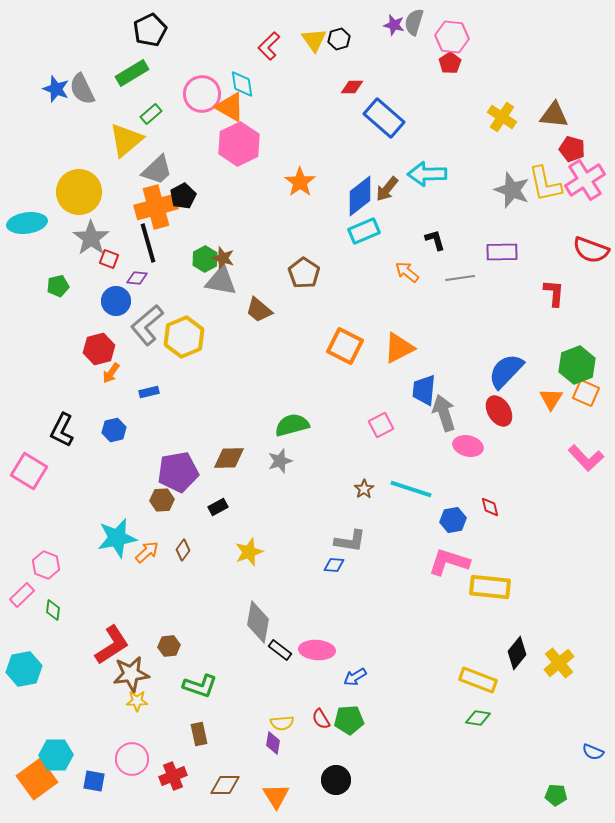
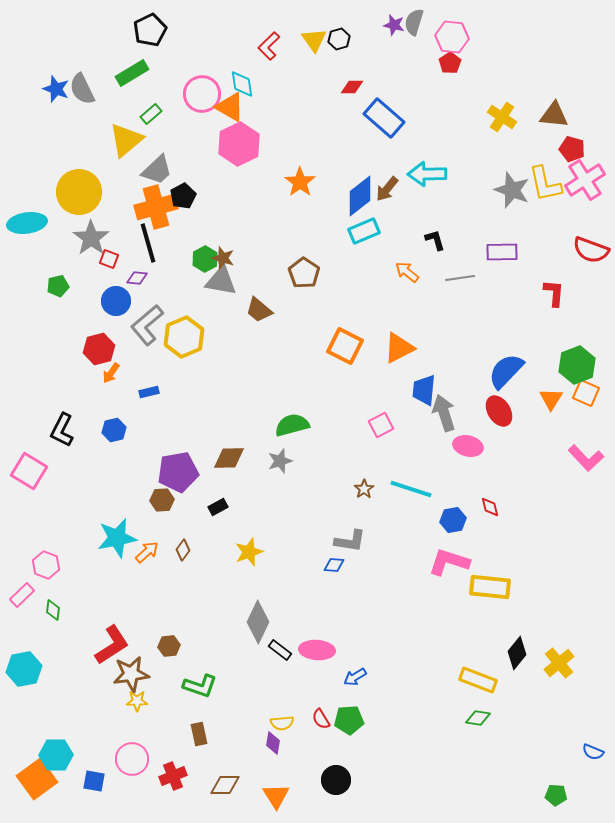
gray diamond at (258, 622): rotated 15 degrees clockwise
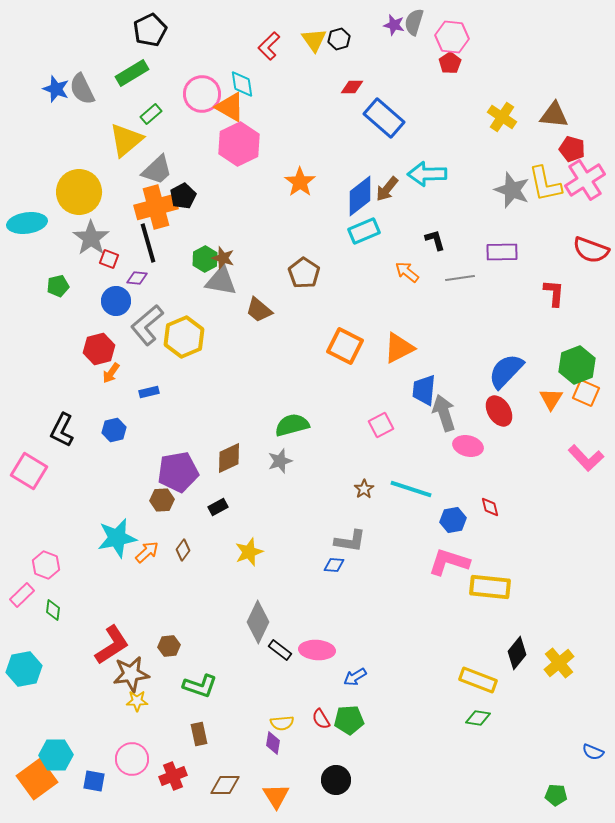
brown diamond at (229, 458): rotated 24 degrees counterclockwise
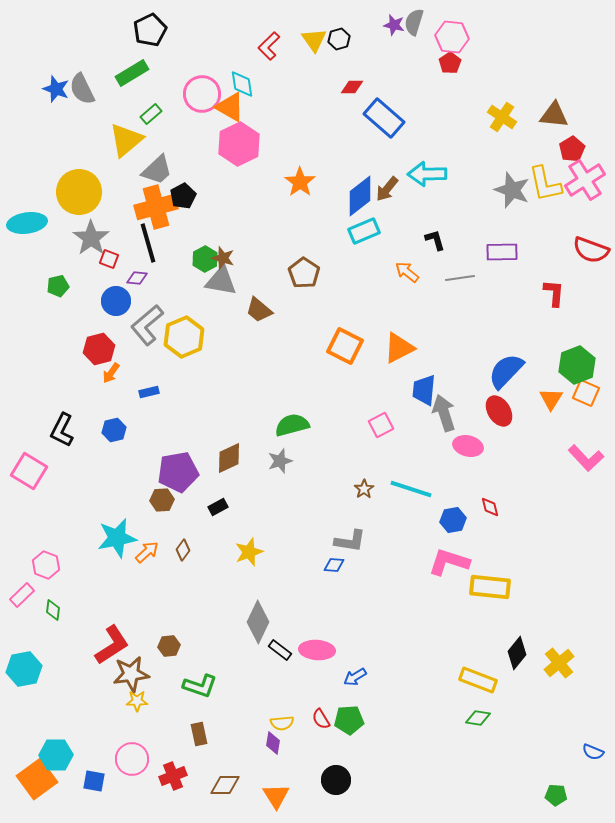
red pentagon at (572, 149): rotated 25 degrees clockwise
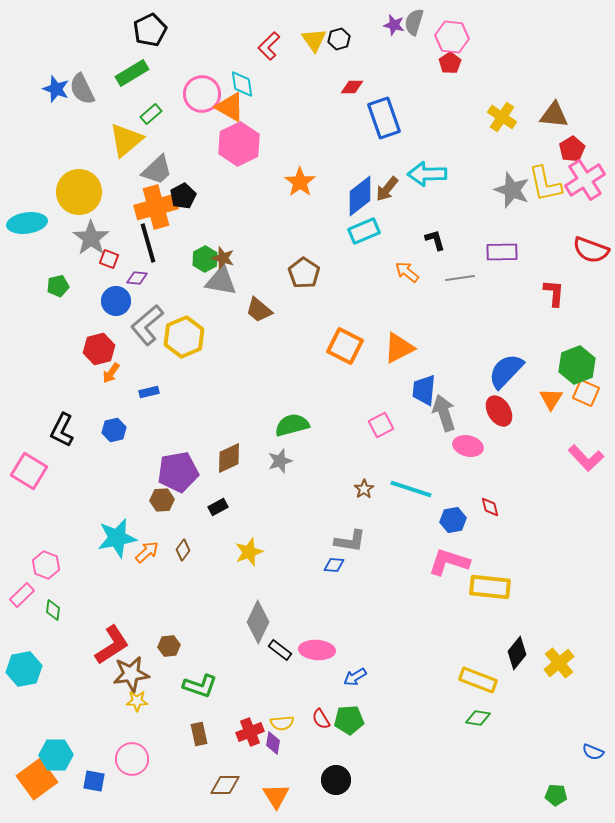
blue rectangle at (384, 118): rotated 30 degrees clockwise
red cross at (173, 776): moved 77 px right, 44 px up
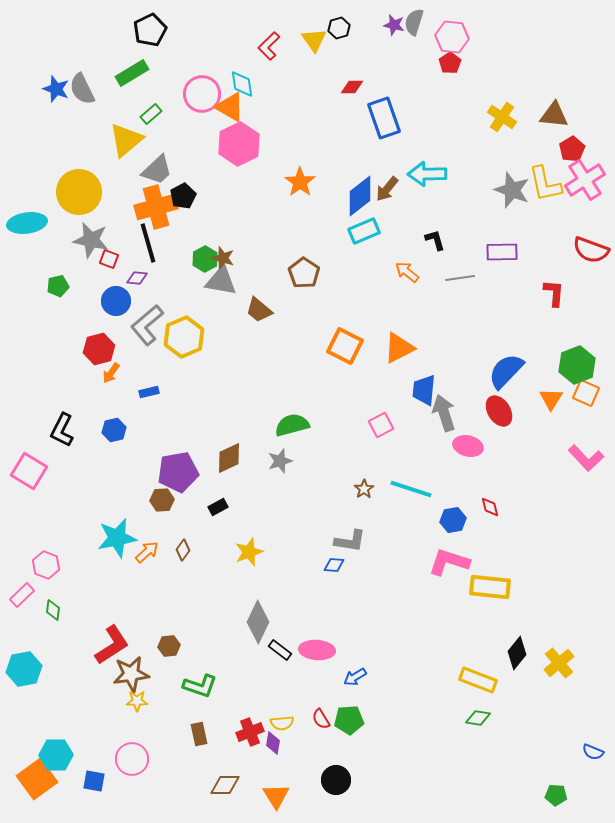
black hexagon at (339, 39): moved 11 px up
gray star at (91, 238): moved 2 px down; rotated 24 degrees counterclockwise
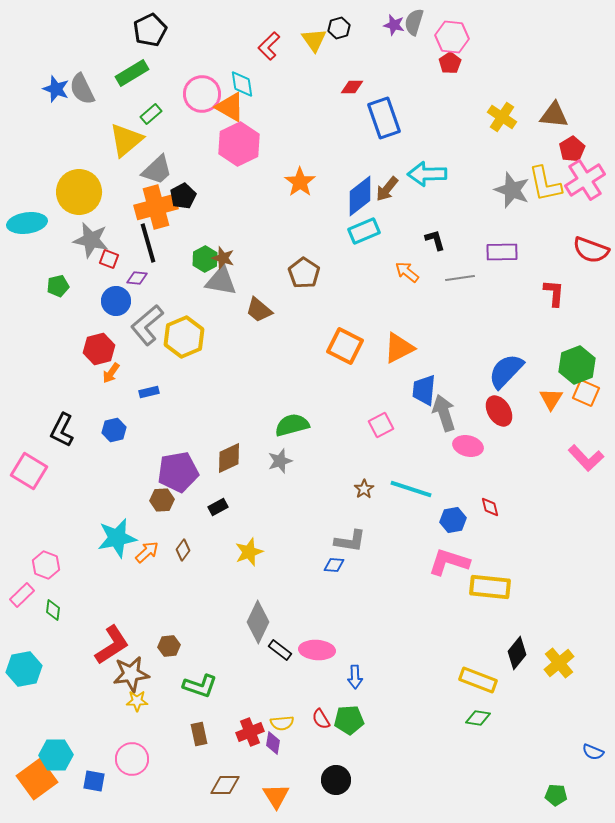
blue arrow at (355, 677): rotated 60 degrees counterclockwise
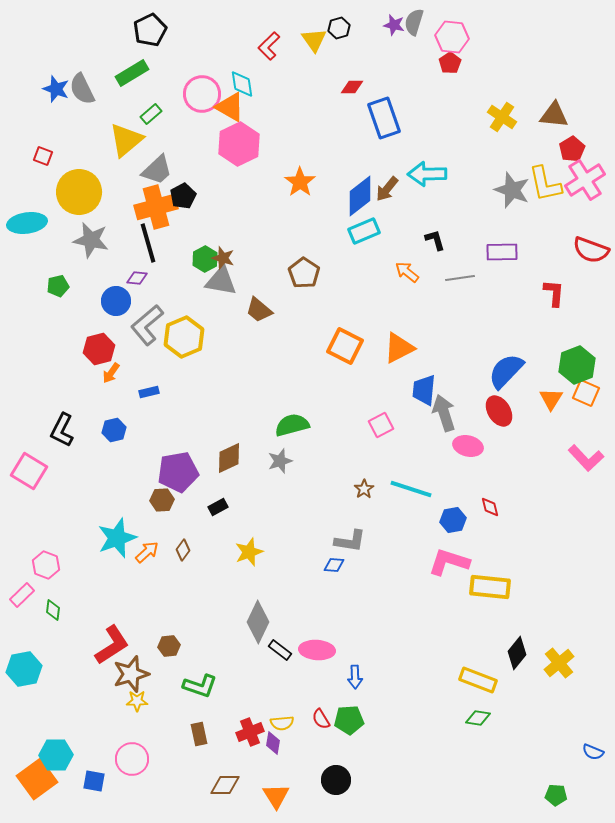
red square at (109, 259): moved 66 px left, 103 px up
cyan star at (117, 538): rotated 9 degrees counterclockwise
brown star at (131, 674): rotated 9 degrees counterclockwise
